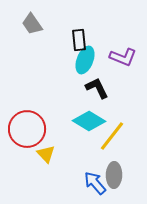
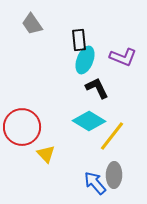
red circle: moved 5 px left, 2 px up
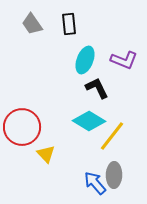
black rectangle: moved 10 px left, 16 px up
purple L-shape: moved 1 px right, 3 px down
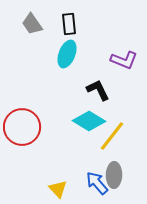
cyan ellipse: moved 18 px left, 6 px up
black L-shape: moved 1 px right, 2 px down
yellow triangle: moved 12 px right, 35 px down
blue arrow: moved 2 px right
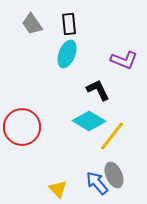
gray ellipse: rotated 25 degrees counterclockwise
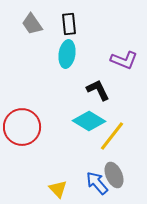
cyan ellipse: rotated 12 degrees counterclockwise
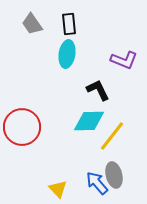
cyan diamond: rotated 32 degrees counterclockwise
gray ellipse: rotated 10 degrees clockwise
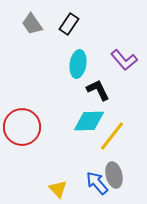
black rectangle: rotated 40 degrees clockwise
cyan ellipse: moved 11 px right, 10 px down
purple L-shape: rotated 28 degrees clockwise
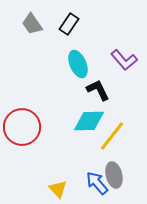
cyan ellipse: rotated 32 degrees counterclockwise
